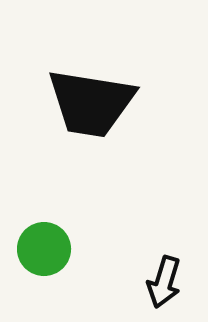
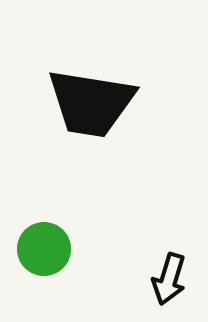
black arrow: moved 5 px right, 3 px up
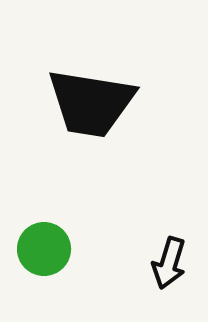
black arrow: moved 16 px up
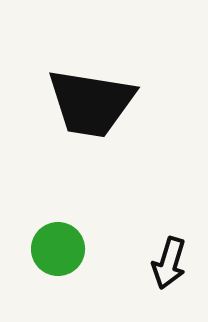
green circle: moved 14 px right
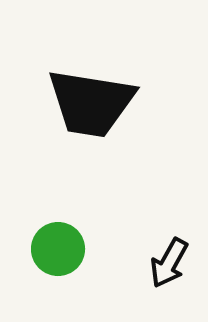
black arrow: rotated 12 degrees clockwise
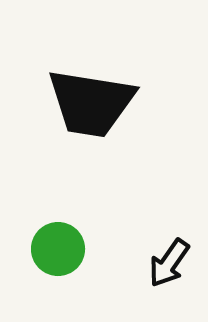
black arrow: rotated 6 degrees clockwise
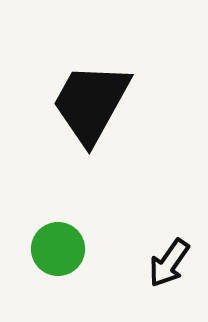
black trapezoid: rotated 110 degrees clockwise
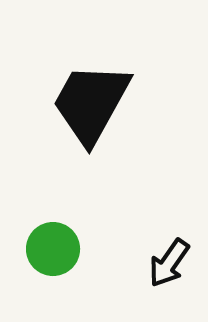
green circle: moved 5 px left
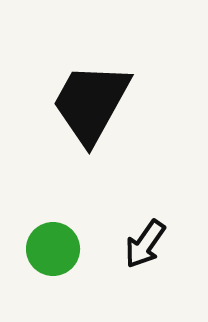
black arrow: moved 24 px left, 19 px up
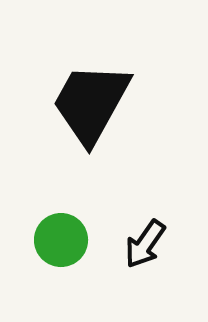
green circle: moved 8 px right, 9 px up
